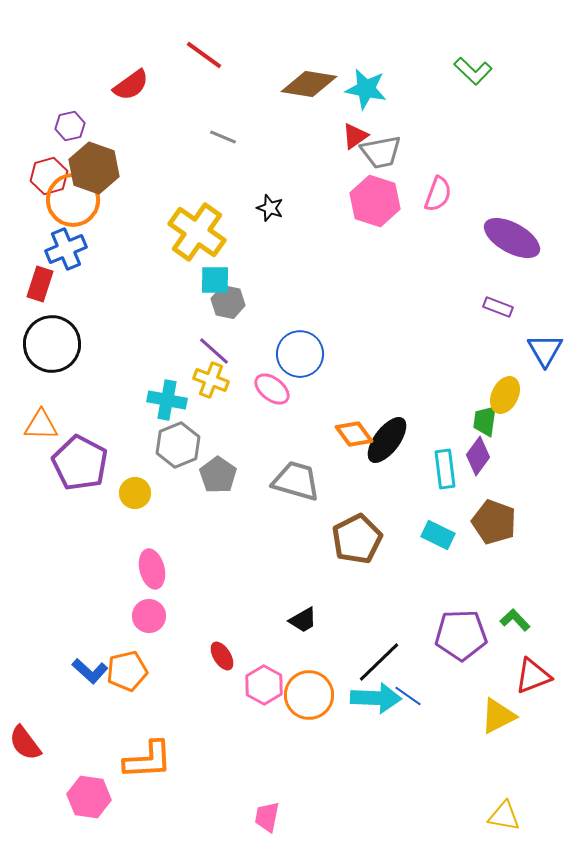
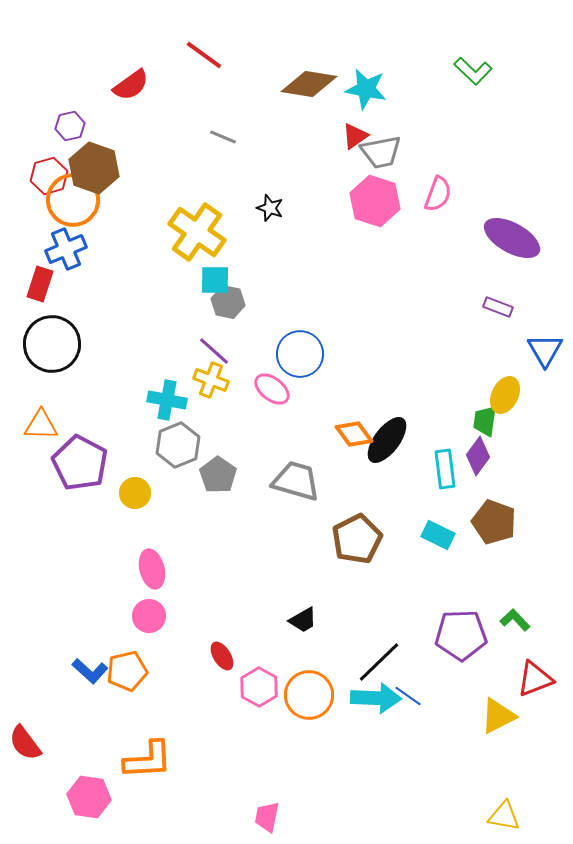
red triangle at (533, 676): moved 2 px right, 3 px down
pink hexagon at (264, 685): moved 5 px left, 2 px down
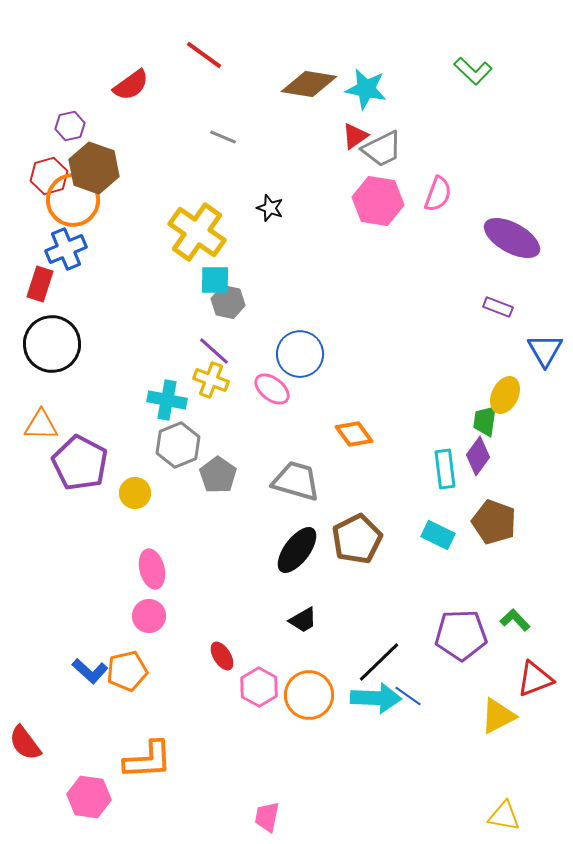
gray trapezoid at (381, 152): moved 1 px right, 3 px up; rotated 15 degrees counterclockwise
pink hexagon at (375, 201): moved 3 px right; rotated 9 degrees counterclockwise
black ellipse at (387, 440): moved 90 px left, 110 px down
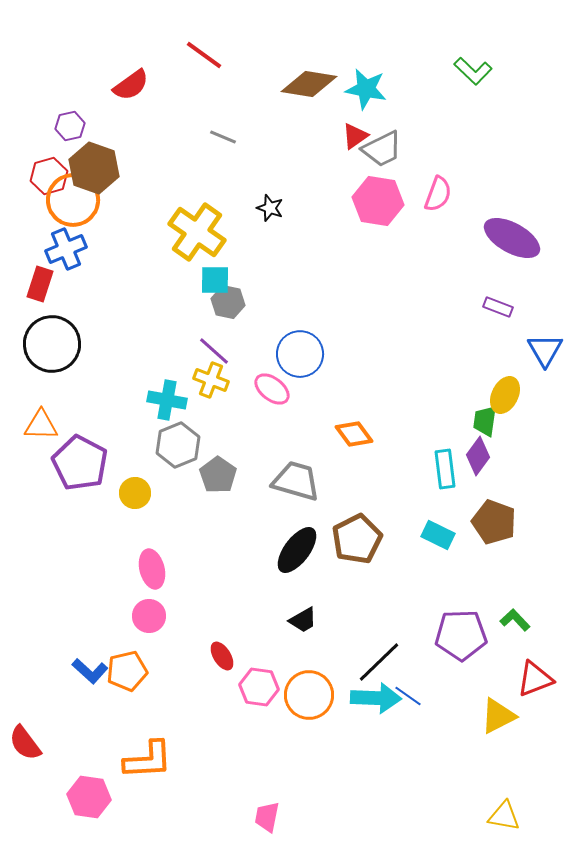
pink hexagon at (259, 687): rotated 21 degrees counterclockwise
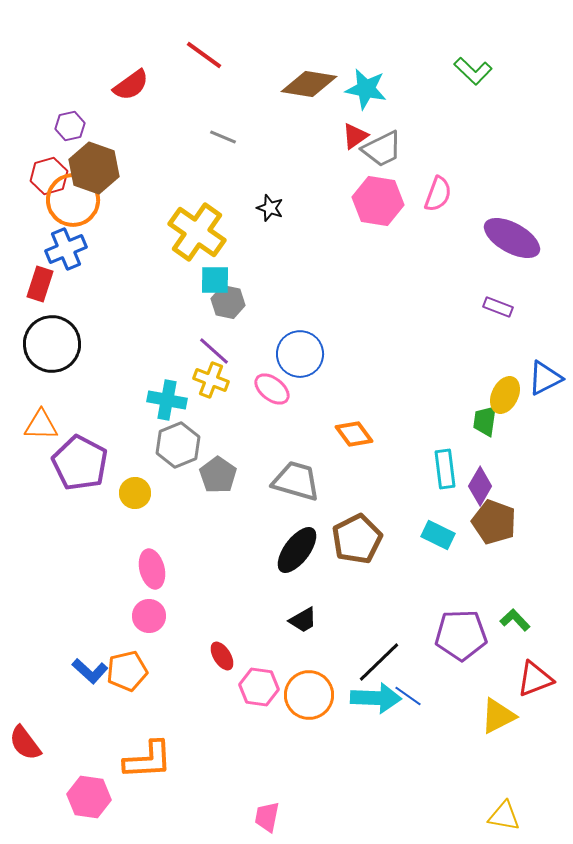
blue triangle at (545, 350): moved 28 px down; rotated 33 degrees clockwise
purple diamond at (478, 456): moved 2 px right, 30 px down; rotated 6 degrees counterclockwise
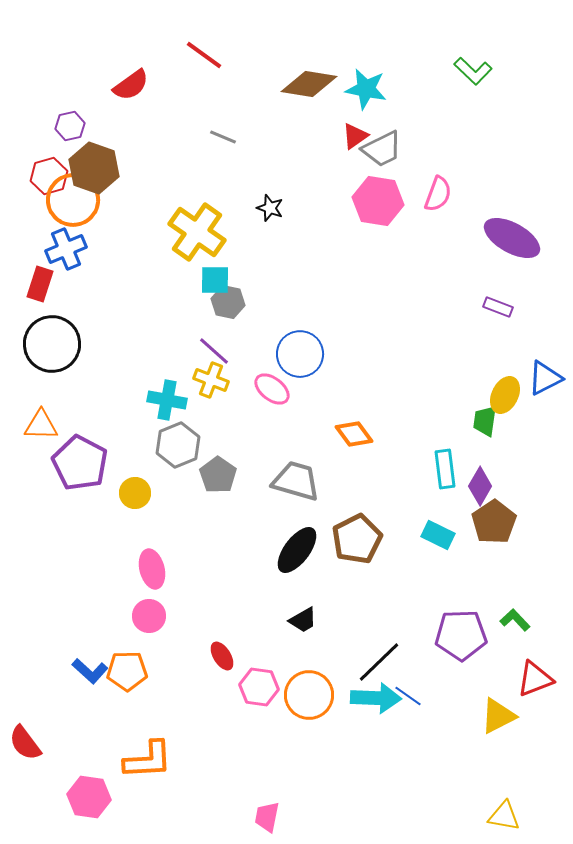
brown pentagon at (494, 522): rotated 18 degrees clockwise
orange pentagon at (127, 671): rotated 12 degrees clockwise
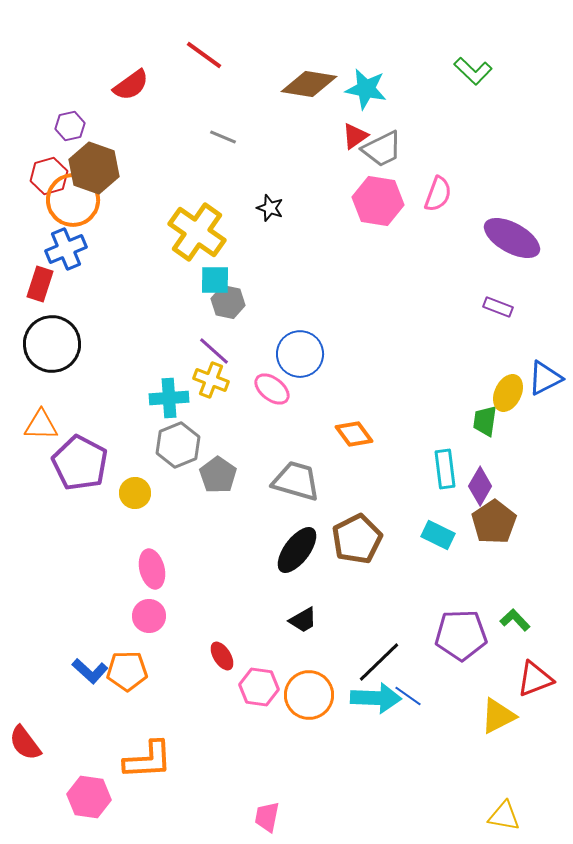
yellow ellipse at (505, 395): moved 3 px right, 2 px up
cyan cross at (167, 400): moved 2 px right, 2 px up; rotated 15 degrees counterclockwise
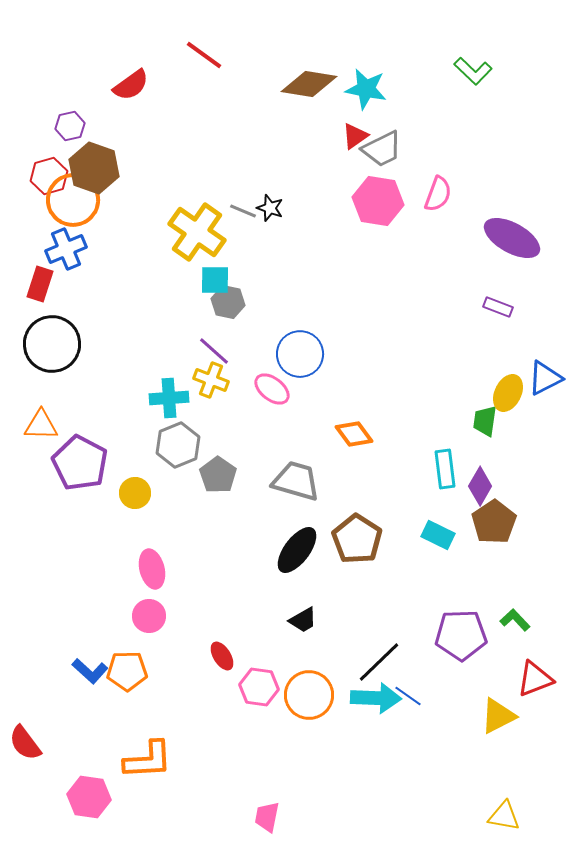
gray line at (223, 137): moved 20 px right, 74 px down
brown pentagon at (357, 539): rotated 12 degrees counterclockwise
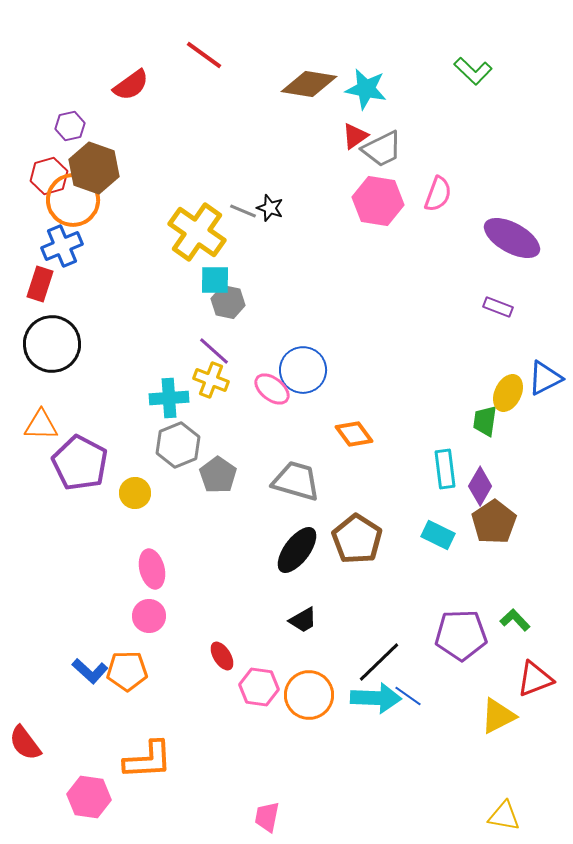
blue cross at (66, 249): moved 4 px left, 3 px up
blue circle at (300, 354): moved 3 px right, 16 px down
